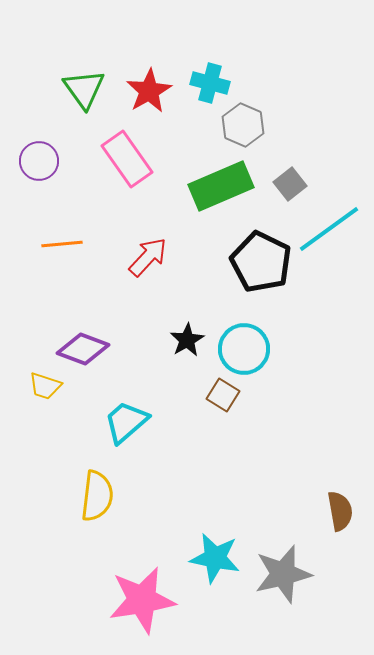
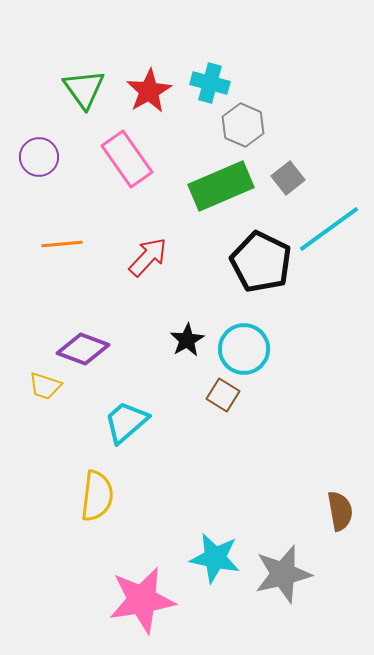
purple circle: moved 4 px up
gray square: moved 2 px left, 6 px up
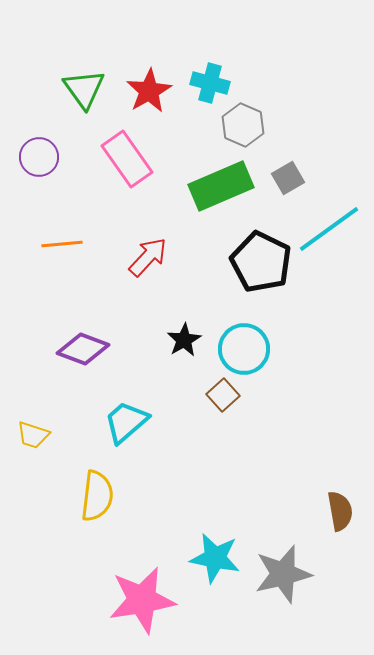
gray square: rotated 8 degrees clockwise
black star: moved 3 px left
yellow trapezoid: moved 12 px left, 49 px down
brown square: rotated 16 degrees clockwise
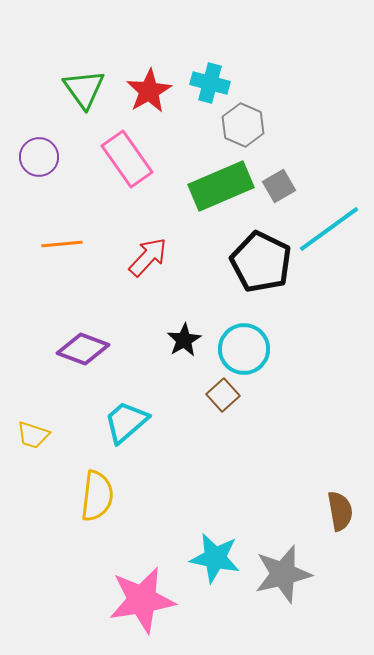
gray square: moved 9 px left, 8 px down
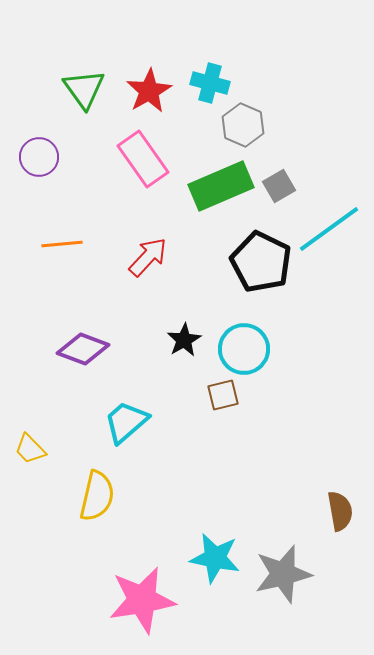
pink rectangle: moved 16 px right
brown square: rotated 28 degrees clockwise
yellow trapezoid: moved 3 px left, 14 px down; rotated 28 degrees clockwise
yellow semicircle: rotated 6 degrees clockwise
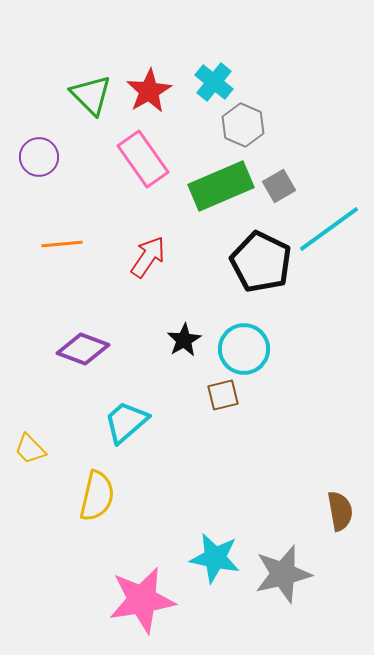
cyan cross: moved 4 px right, 1 px up; rotated 24 degrees clockwise
green triangle: moved 7 px right, 6 px down; rotated 9 degrees counterclockwise
red arrow: rotated 9 degrees counterclockwise
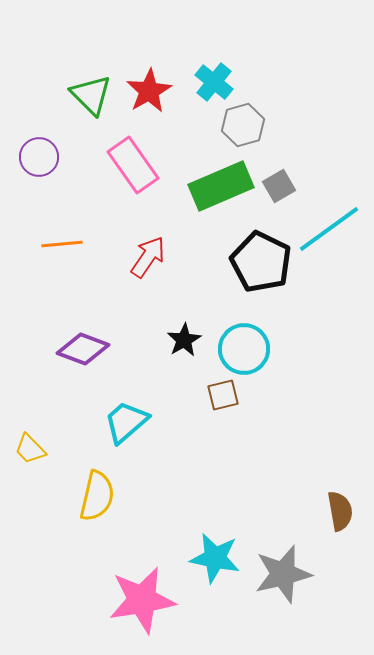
gray hexagon: rotated 21 degrees clockwise
pink rectangle: moved 10 px left, 6 px down
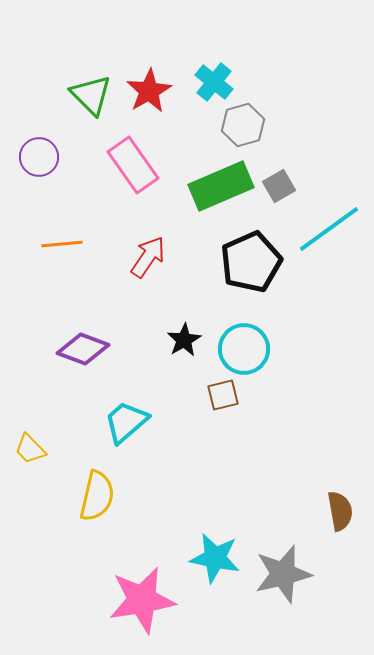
black pentagon: moved 10 px left; rotated 22 degrees clockwise
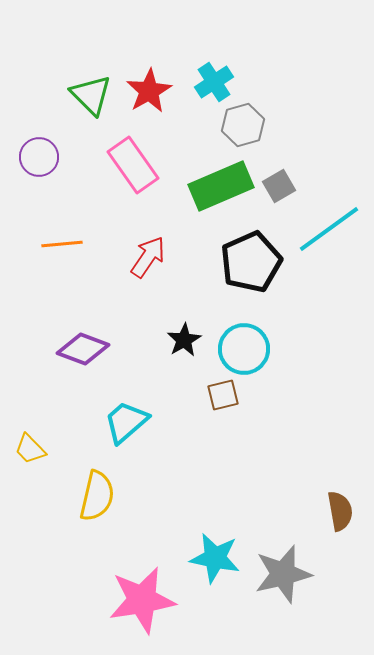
cyan cross: rotated 18 degrees clockwise
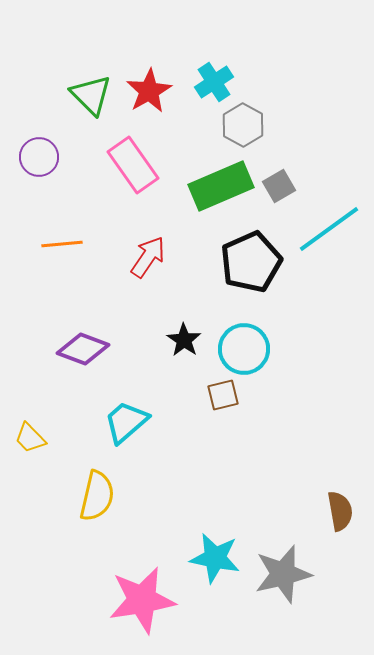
gray hexagon: rotated 15 degrees counterclockwise
black star: rotated 8 degrees counterclockwise
yellow trapezoid: moved 11 px up
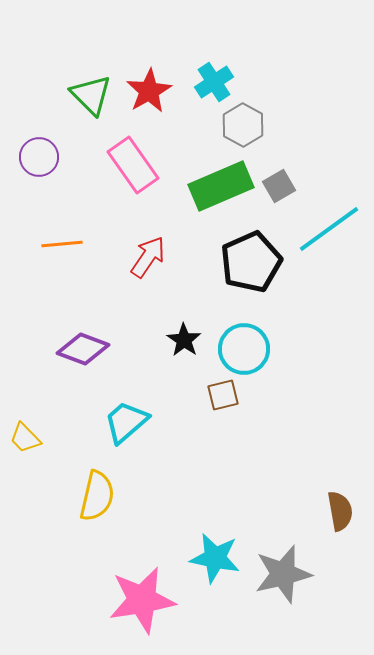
yellow trapezoid: moved 5 px left
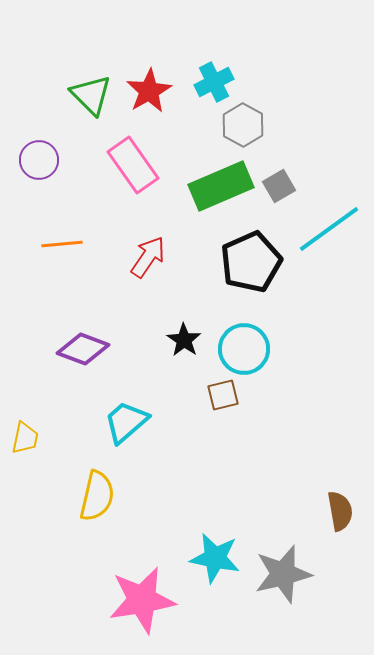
cyan cross: rotated 6 degrees clockwise
purple circle: moved 3 px down
yellow trapezoid: rotated 124 degrees counterclockwise
